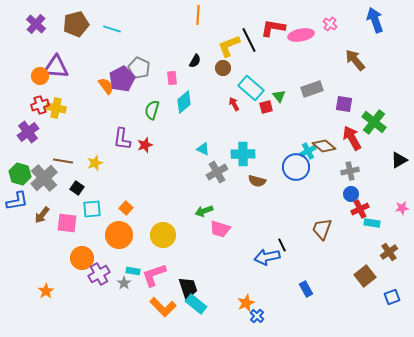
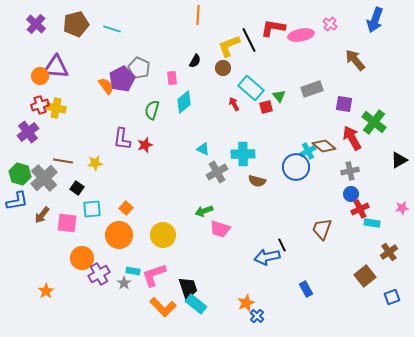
blue arrow at (375, 20): rotated 140 degrees counterclockwise
yellow star at (95, 163): rotated 14 degrees clockwise
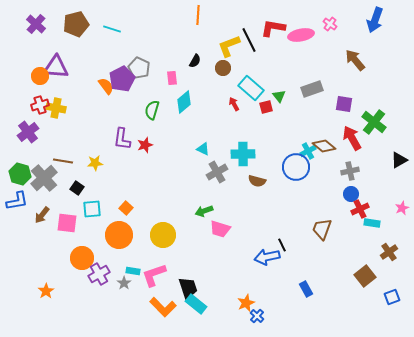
pink star at (402, 208): rotated 16 degrees counterclockwise
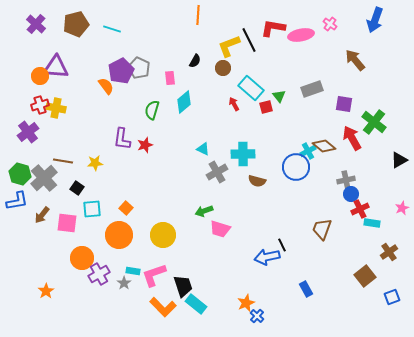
pink rectangle at (172, 78): moved 2 px left
purple pentagon at (122, 79): moved 1 px left, 8 px up
gray cross at (350, 171): moved 4 px left, 9 px down
black trapezoid at (188, 288): moved 5 px left, 2 px up
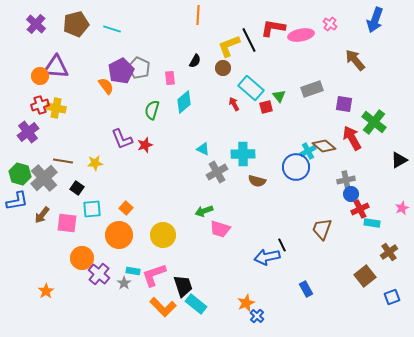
purple L-shape at (122, 139): rotated 30 degrees counterclockwise
purple cross at (99, 274): rotated 20 degrees counterclockwise
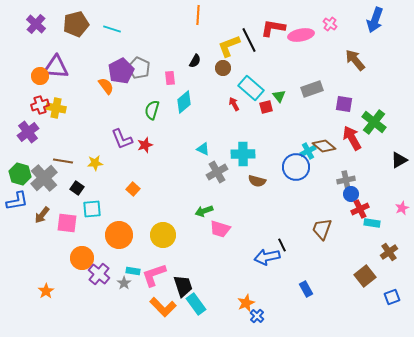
orange square at (126, 208): moved 7 px right, 19 px up
cyan rectangle at (196, 304): rotated 15 degrees clockwise
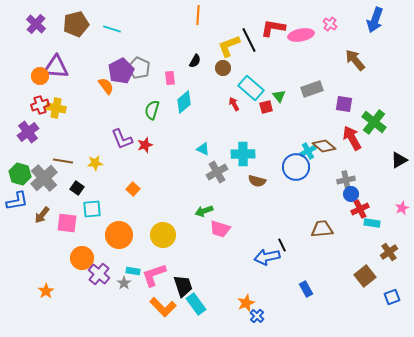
brown trapezoid at (322, 229): rotated 65 degrees clockwise
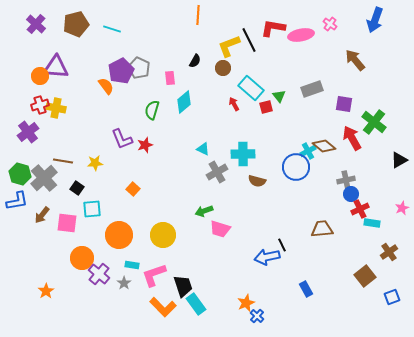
cyan rectangle at (133, 271): moved 1 px left, 6 px up
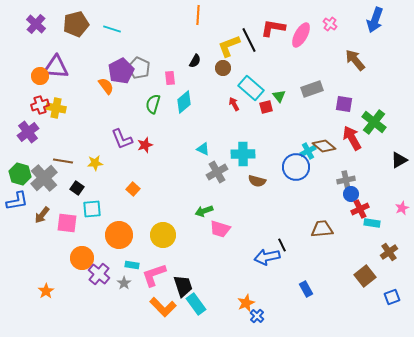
pink ellipse at (301, 35): rotated 50 degrees counterclockwise
green semicircle at (152, 110): moved 1 px right, 6 px up
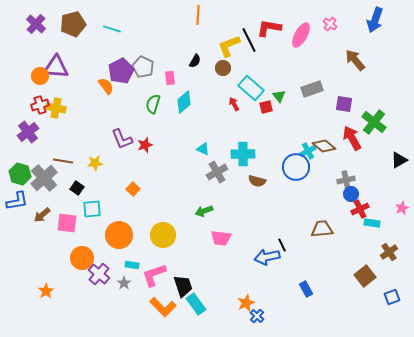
brown pentagon at (76, 24): moved 3 px left
red L-shape at (273, 28): moved 4 px left
gray pentagon at (139, 68): moved 4 px right, 1 px up
brown arrow at (42, 215): rotated 12 degrees clockwise
pink trapezoid at (220, 229): moved 1 px right, 9 px down; rotated 10 degrees counterclockwise
